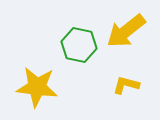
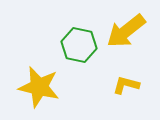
yellow star: moved 2 px right; rotated 6 degrees clockwise
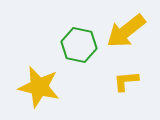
yellow L-shape: moved 4 px up; rotated 20 degrees counterclockwise
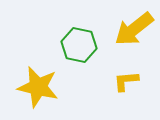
yellow arrow: moved 8 px right, 2 px up
yellow star: moved 1 px left
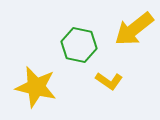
yellow L-shape: moved 17 px left; rotated 140 degrees counterclockwise
yellow star: moved 2 px left
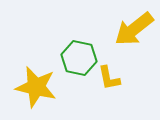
green hexagon: moved 13 px down
yellow L-shape: moved 3 px up; rotated 44 degrees clockwise
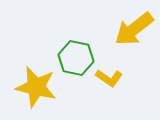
green hexagon: moved 3 px left
yellow L-shape: rotated 44 degrees counterclockwise
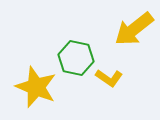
yellow star: rotated 9 degrees clockwise
